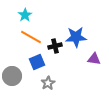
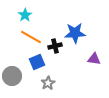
blue star: moved 1 px left, 4 px up
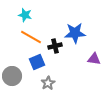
cyan star: rotated 24 degrees counterclockwise
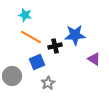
blue star: moved 2 px down
purple triangle: rotated 24 degrees clockwise
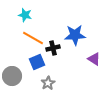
orange line: moved 2 px right, 1 px down
black cross: moved 2 px left, 2 px down
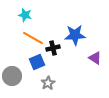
purple triangle: moved 1 px right, 1 px up
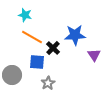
orange line: moved 1 px left, 1 px up
black cross: rotated 32 degrees counterclockwise
purple triangle: moved 1 px left, 3 px up; rotated 24 degrees clockwise
blue square: rotated 28 degrees clockwise
gray circle: moved 1 px up
